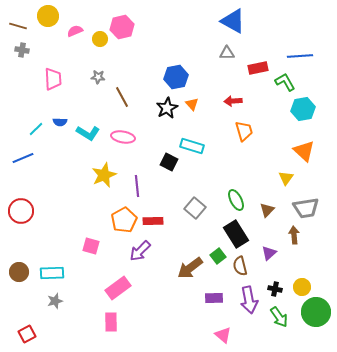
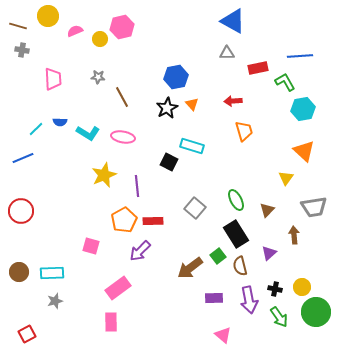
gray trapezoid at (306, 208): moved 8 px right, 1 px up
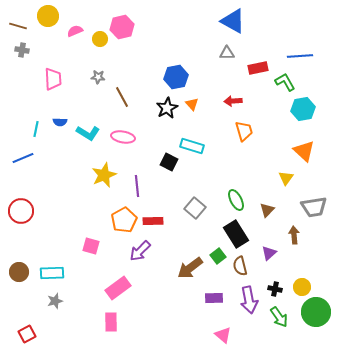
cyan line at (36, 129): rotated 35 degrees counterclockwise
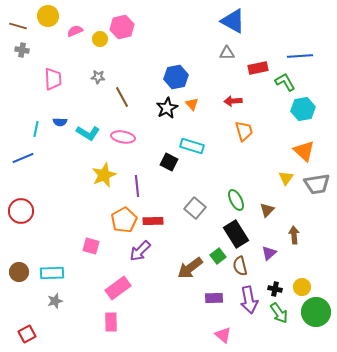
gray trapezoid at (314, 207): moved 3 px right, 23 px up
green arrow at (279, 317): moved 4 px up
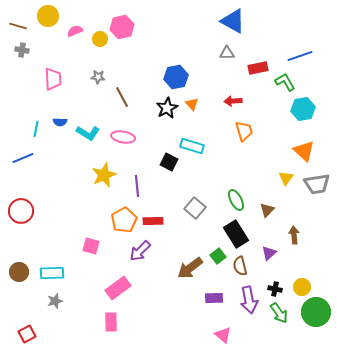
blue line at (300, 56): rotated 15 degrees counterclockwise
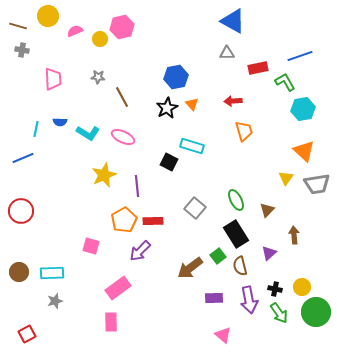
pink ellipse at (123, 137): rotated 15 degrees clockwise
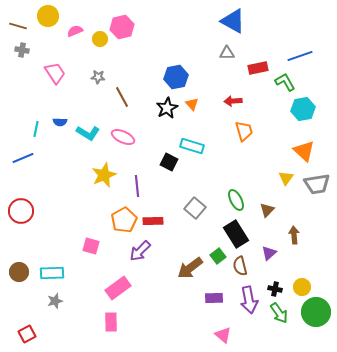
pink trapezoid at (53, 79): moved 2 px right, 6 px up; rotated 30 degrees counterclockwise
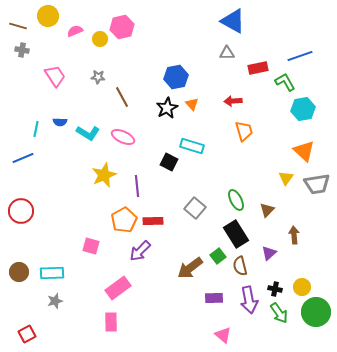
pink trapezoid at (55, 73): moved 3 px down
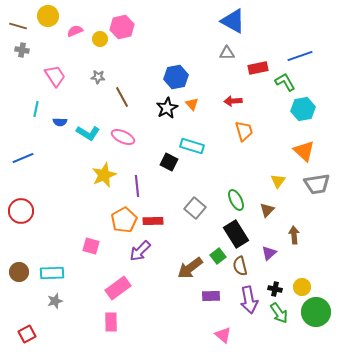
cyan line at (36, 129): moved 20 px up
yellow triangle at (286, 178): moved 8 px left, 3 px down
purple rectangle at (214, 298): moved 3 px left, 2 px up
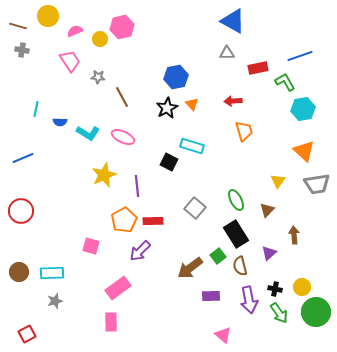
pink trapezoid at (55, 76): moved 15 px right, 15 px up
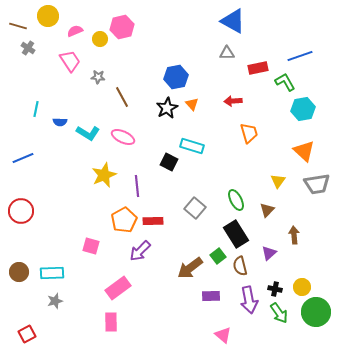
gray cross at (22, 50): moved 6 px right, 2 px up; rotated 24 degrees clockwise
orange trapezoid at (244, 131): moved 5 px right, 2 px down
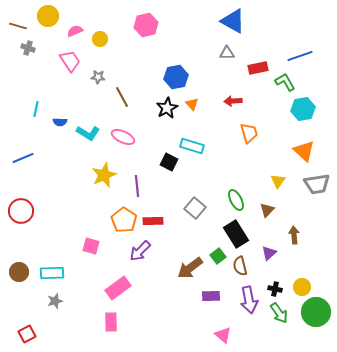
pink hexagon at (122, 27): moved 24 px right, 2 px up
gray cross at (28, 48): rotated 16 degrees counterclockwise
orange pentagon at (124, 220): rotated 10 degrees counterclockwise
